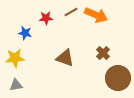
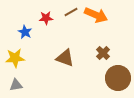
blue star: moved 1 px up; rotated 16 degrees clockwise
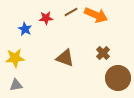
blue star: moved 3 px up
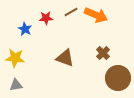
yellow star: rotated 12 degrees clockwise
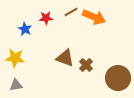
orange arrow: moved 2 px left, 2 px down
brown cross: moved 17 px left, 12 px down
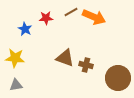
brown cross: rotated 32 degrees counterclockwise
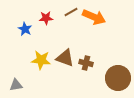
yellow star: moved 26 px right, 2 px down
brown cross: moved 2 px up
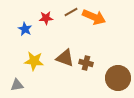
yellow star: moved 7 px left, 1 px down
gray triangle: moved 1 px right
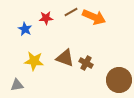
brown cross: rotated 16 degrees clockwise
brown circle: moved 1 px right, 2 px down
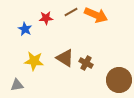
orange arrow: moved 2 px right, 2 px up
brown triangle: rotated 12 degrees clockwise
